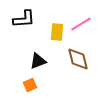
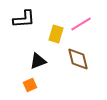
yellow rectangle: moved 1 px left, 2 px down; rotated 12 degrees clockwise
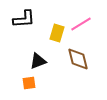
yellow rectangle: moved 1 px right, 1 px up
orange square: moved 1 px left, 2 px up; rotated 16 degrees clockwise
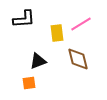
yellow rectangle: rotated 24 degrees counterclockwise
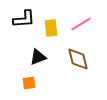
yellow rectangle: moved 6 px left, 5 px up
black triangle: moved 4 px up
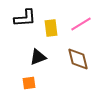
black L-shape: moved 1 px right, 1 px up
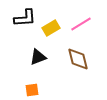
yellow rectangle: rotated 66 degrees clockwise
orange square: moved 3 px right, 7 px down
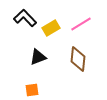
black L-shape: rotated 130 degrees counterclockwise
brown diamond: rotated 20 degrees clockwise
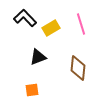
pink line: rotated 75 degrees counterclockwise
brown diamond: moved 9 px down
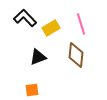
brown diamond: moved 2 px left, 13 px up
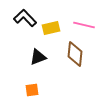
pink line: moved 3 px right, 1 px down; rotated 60 degrees counterclockwise
yellow rectangle: rotated 18 degrees clockwise
brown diamond: moved 1 px left, 1 px up
